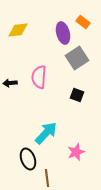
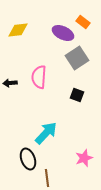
purple ellipse: rotated 50 degrees counterclockwise
pink star: moved 8 px right, 6 px down
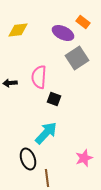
black square: moved 23 px left, 4 px down
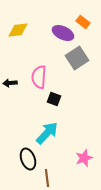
cyan arrow: moved 1 px right
